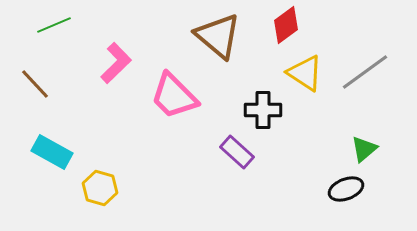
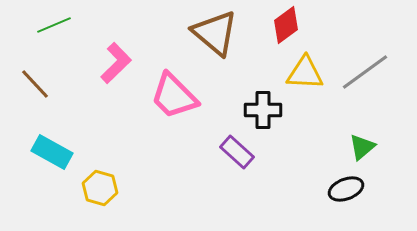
brown triangle: moved 3 px left, 3 px up
yellow triangle: rotated 30 degrees counterclockwise
green triangle: moved 2 px left, 2 px up
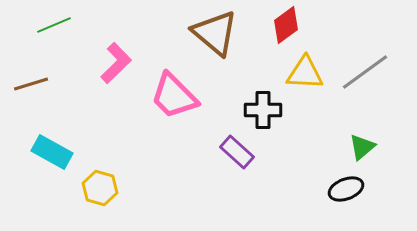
brown line: moved 4 px left; rotated 64 degrees counterclockwise
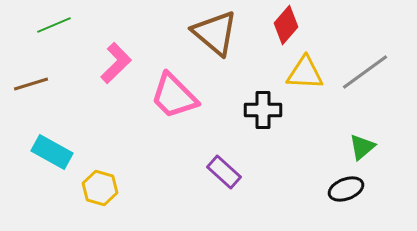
red diamond: rotated 12 degrees counterclockwise
purple rectangle: moved 13 px left, 20 px down
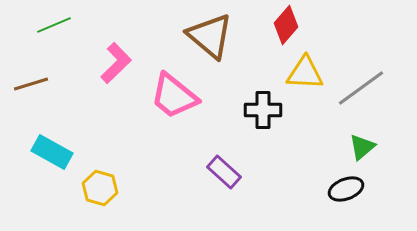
brown triangle: moved 5 px left, 3 px down
gray line: moved 4 px left, 16 px down
pink trapezoid: rotated 6 degrees counterclockwise
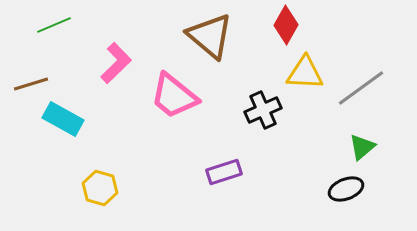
red diamond: rotated 12 degrees counterclockwise
black cross: rotated 24 degrees counterclockwise
cyan rectangle: moved 11 px right, 33 px up
purple rectangle: rotated 60 degrees counterclockwise
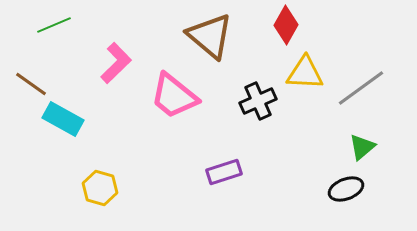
brown line: rotated 52 degrees clockwise
black cross: moved 5 px left, 9 px up
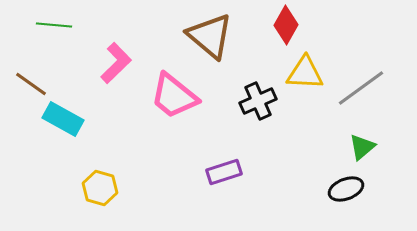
green line: rotated 28 degrees clockwise
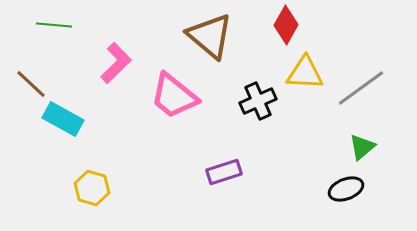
brown line: rotated 8 degrees clockwise
yellow hexagon: moved 8 px left
